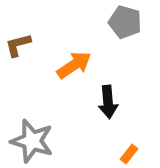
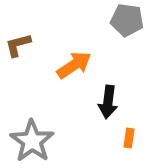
gray pentagon: moved 2 px right, 2 px up; rotated 8 degrees counterclockwise
black arrow: rotated 12 degrees clockwise
gray star: rotated 18 degrees clockwise
orange rectangle: moved 16 px up; rotated 30 degrees counterclockwise
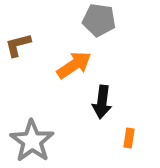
gray pentagon: moved 28 px left
black arrow: moved 6 px left
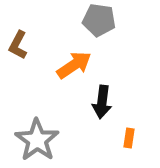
brown L-shape: rotated 48 degrees counterclockwise
gray star: moved 5 px right, 1 px up
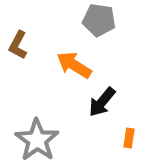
orange arrow: rotated 114 degrees counterclockwise
black arrow: rotated 32 degrees clockwise
